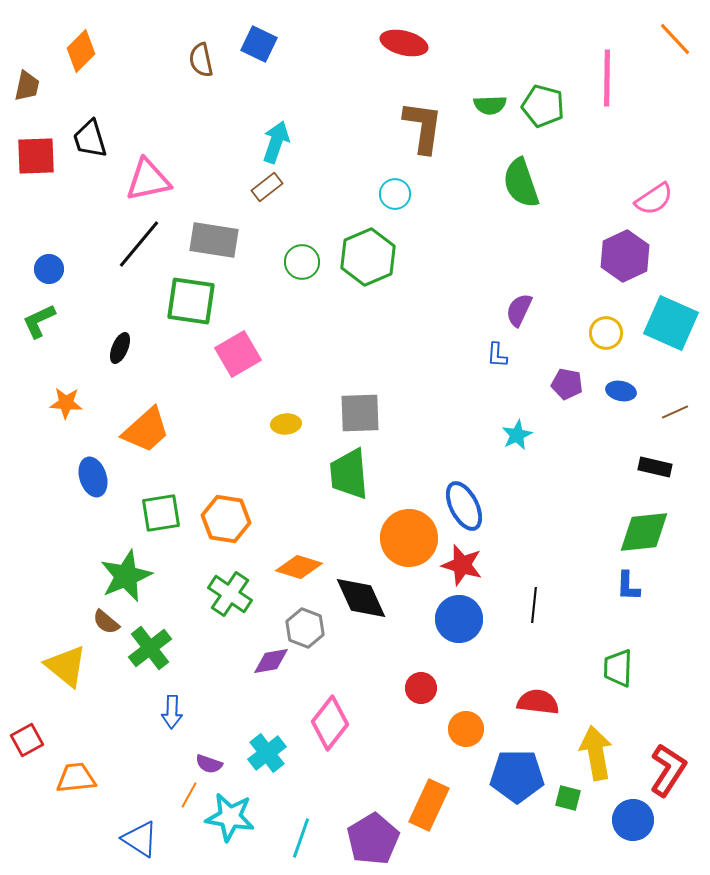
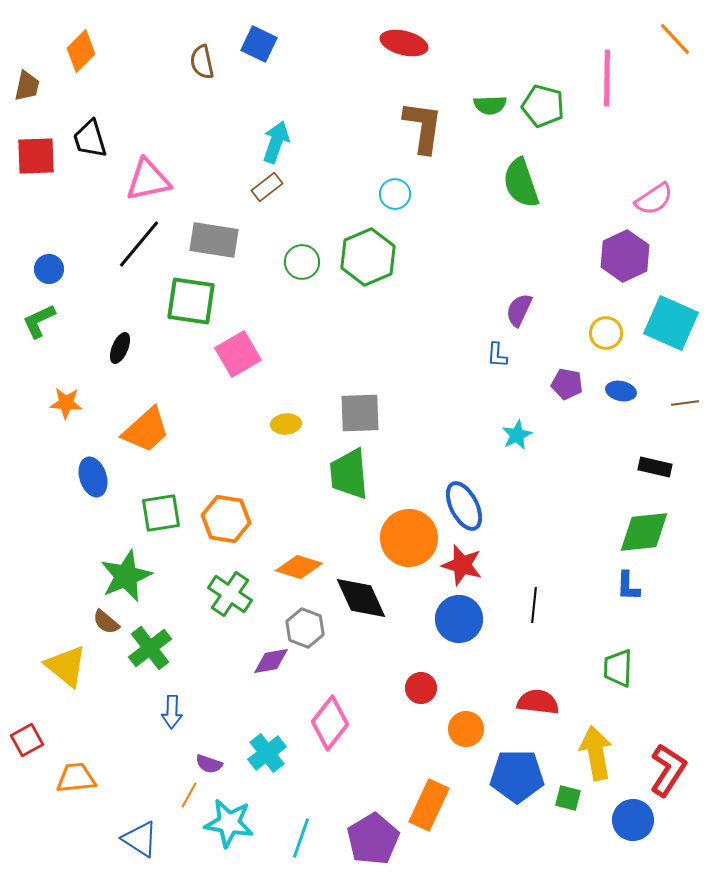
brown semicircle at (201, 60): moved 1 px right, 2 px down
brown line at (675, 412): moved 10 px right, 9 px up; rotated 16 degrees clockwise
cyan star at (230, 817): moved 1 px left, 6 px down
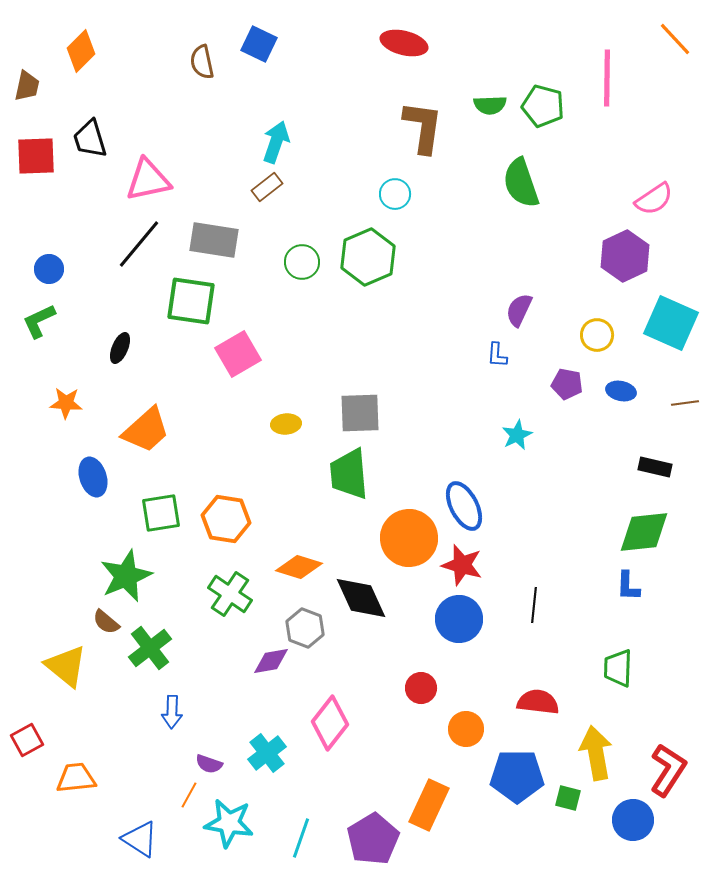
yellow circle at (606, 333): moved 9 px left, 2 px down
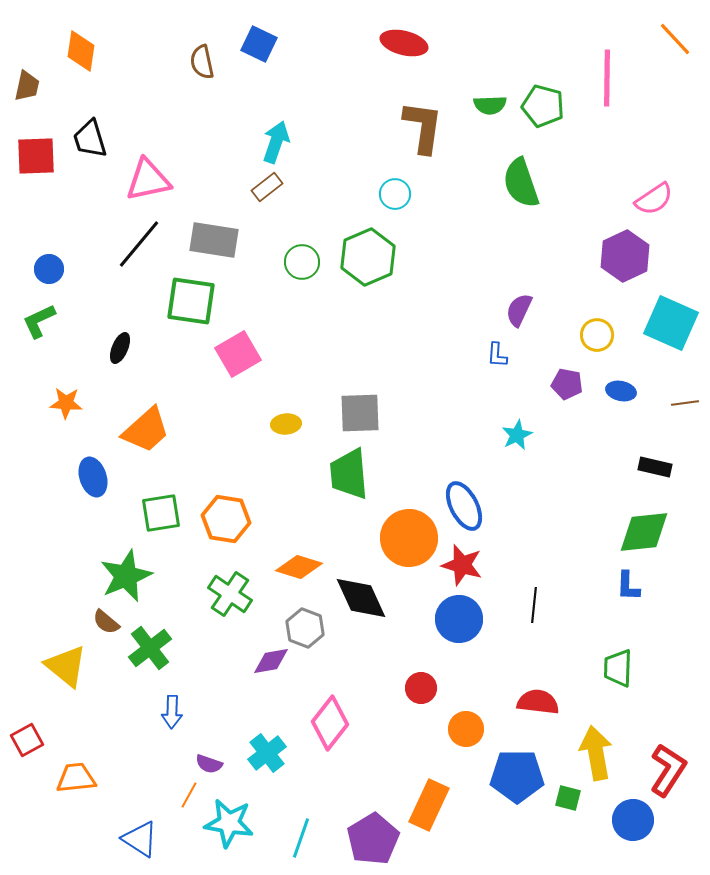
orange diamond at (81, 51): rotated 36 degrees counterclockwise
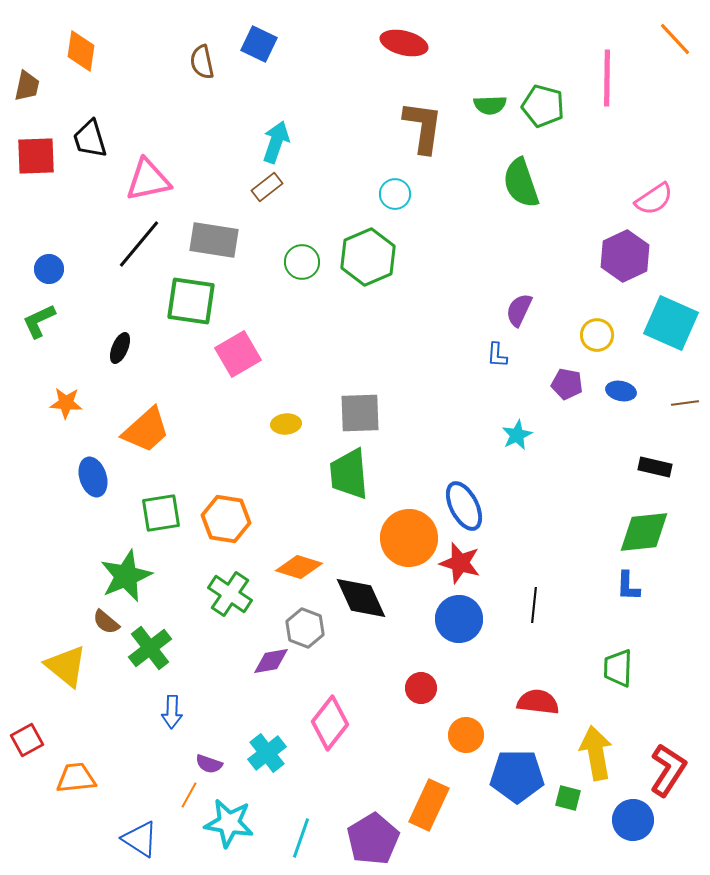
red star at (462, 565): moved 2 px left, 2 px up
orange circle at (466, 729): moved 6 px down
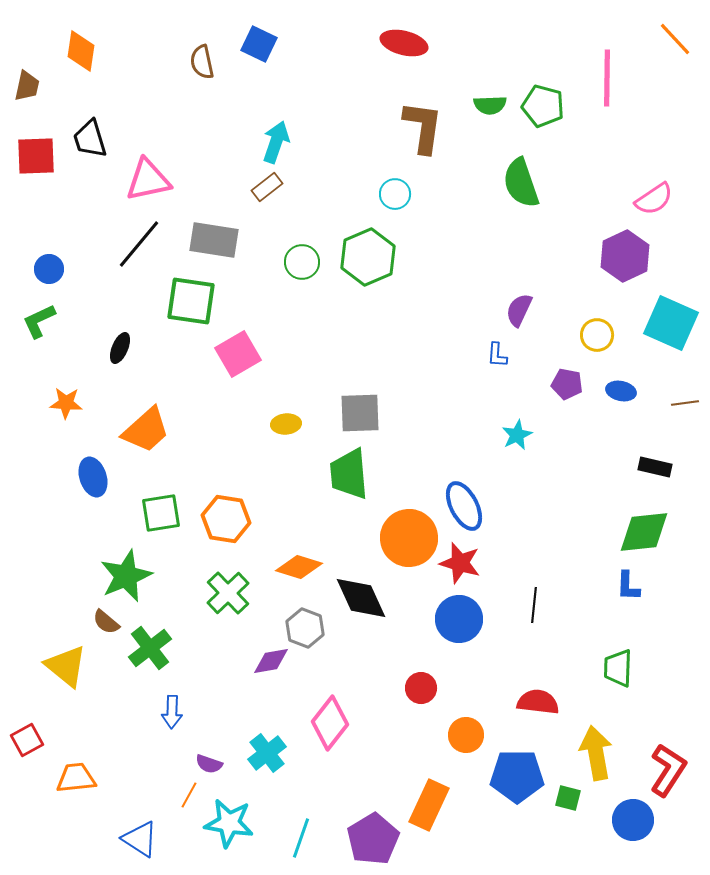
green cross at (230, 594): moved 2 px left, 1 px up; rotated 12 degrees clockwise
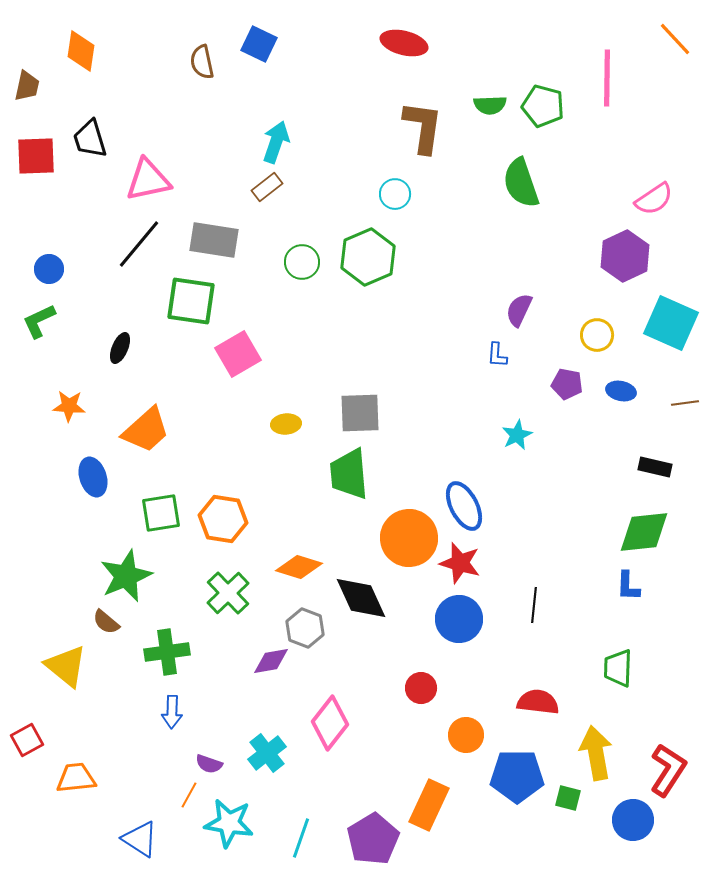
orange star at (66, 403): moved 3 px right, 3 px down
orange hexagon at (226, 519): moved 3 px left
green cross at (150, 648): moved 17 px right, 4 px down; rotated 30 degrees clockwise
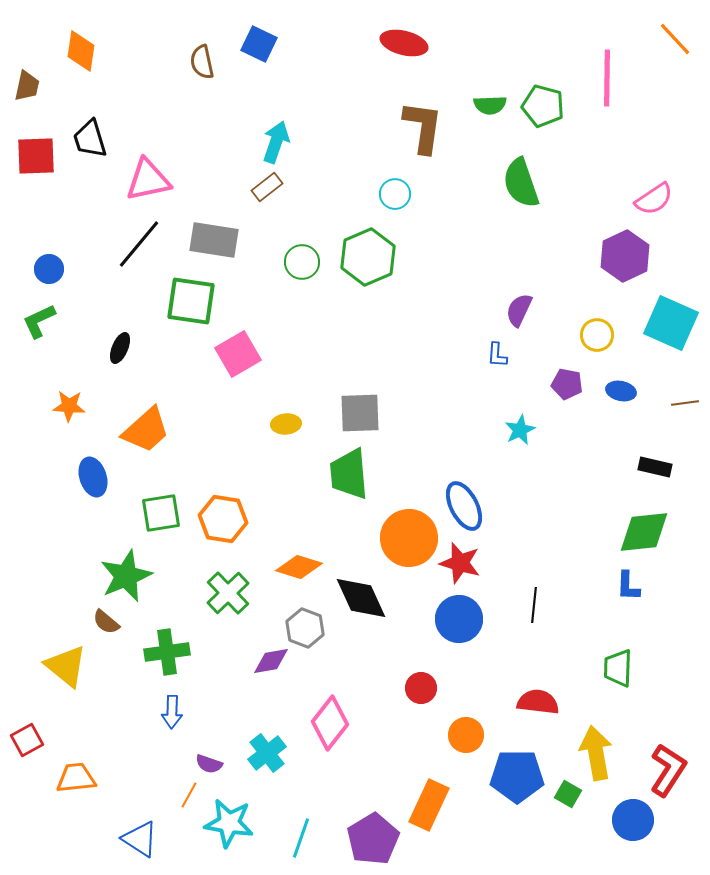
cyan star at (517, 435): moved 3 px right, 5 px up
green square at (568, 798): moved 4 px up; rotated 16 degrees clockwise
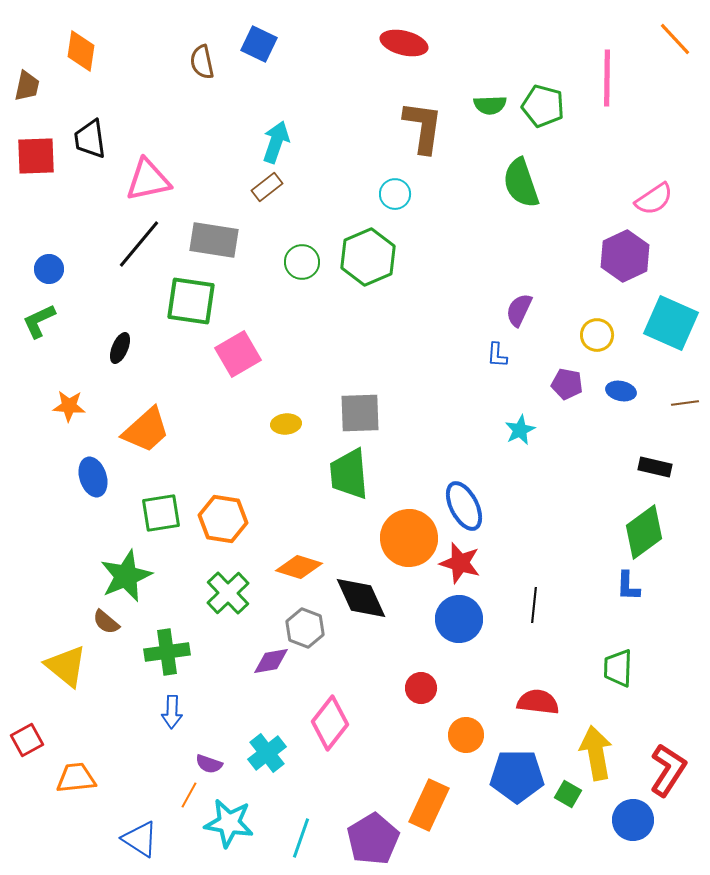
black trapezoid at (90, 139): rotated 9 degrees clockwise
green diamond at (644, 532): rotated 30 degrees counterclockwise
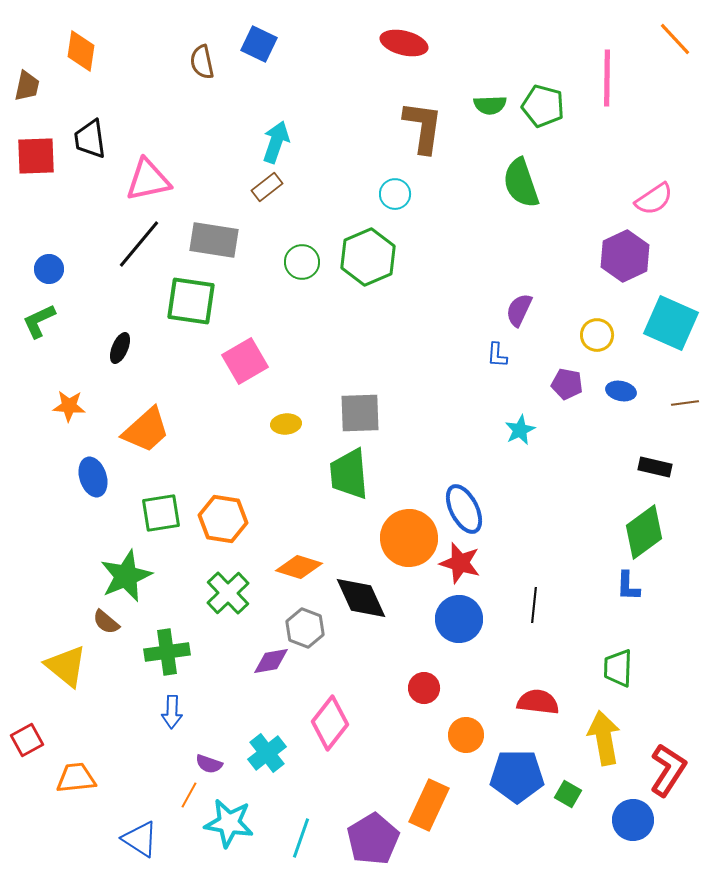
pink square at (238, 354): moved 7 px right, 7 px down
blue ellipse at (464, 506): moved 3 px down
red circle at (421, 688): moved 3 px right
yellow arrow at (596, 753): moved 8 px right, 15 px up
